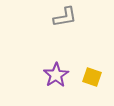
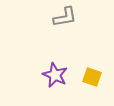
purple star: moved 1 px left; rotated 15 degrees counterclockwise
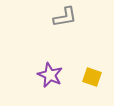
purple star: moved 5 px left
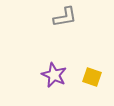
purple star: moved 4 px right
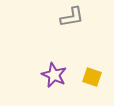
gray L-shape: moved 7 px right
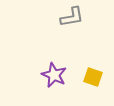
yellow square: moved 1 px right
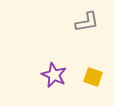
gray L-shape: moved 15 px right, 5 px down
